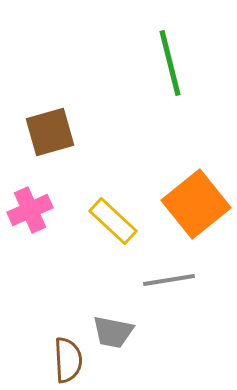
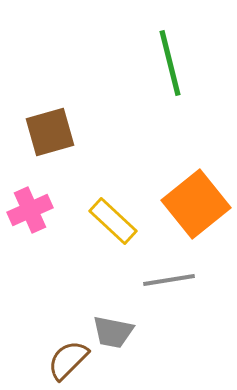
brown semicircle: rotated 132 degrees counterclockwise
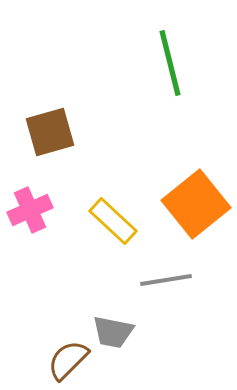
gray line: moved 3 px left
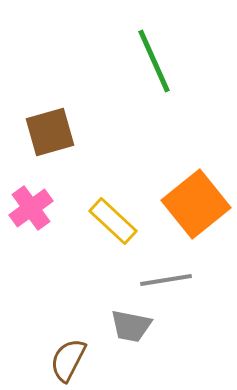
green line: moved 16 px left, 2 px up; rotated 10 degrees counterclockwise
pink cross: moved 1 px right, 2 px up; rotated 12 degrees counterclockwise
gray trapezoid: moved 18 px right, 6 px up
brown semicircle: rotated 18 degrees counterclockwise
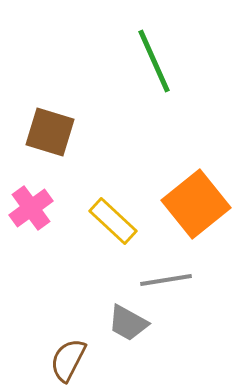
brown square: rotated 33 degrees clockwise
gray trapezoid: moved 3 px left, 3 px up; rotated 18 degrees clockwise
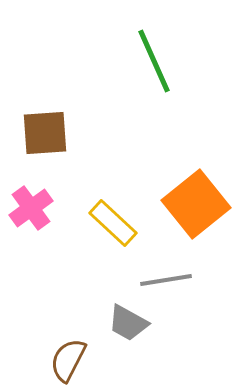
brown square: moved 5 px left, 1 px down; rotated 21 degrees counterclockwise
yellow rectangle: moved 2 px down
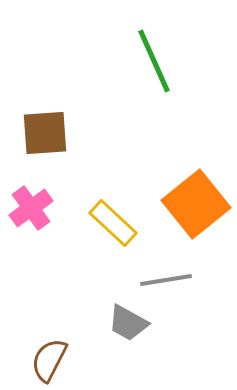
brown semicircle: moved 19 px left
